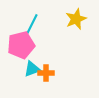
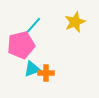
yellow star: moved 1 px left, 3 px down
cyan line: moved 2 px down; rotated 15 degrees clockwise
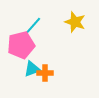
yellow star: rotated 30 degrees counterclockwise
orange cross: moved 1 px left
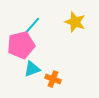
cyan line: moved 1 px left
orange cross: moved 8 px right, 6 px down; rotated 21 degrees clockwise
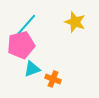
cyan line: moved 4 px left, 3 px up
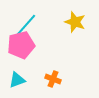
cyan triangle: moved 15 px left, 11 px down
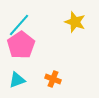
cyan line: moved 7 px left
pink pentagon: rotated 20 degrees counterclockwise
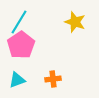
cyan line: moved 3 px up; rotated 10 degrees counterclockwise
orange cross: rotated 28 degrees counterclockwise
